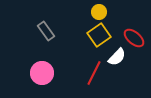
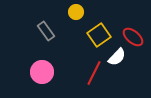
yellow circle: moved 23 px left
red ellipse: moved 1 px left, 1 px up
pink circle: moved 1 px up
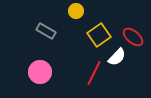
yellow circle: moved 1 px up
gray rectangle: rotated 24 degrees counterclockwise
pink circle: moved 2 px left
